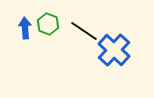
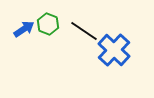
blue arrow: moved 1 px left, 1 px down; rotated 60 degrees clockwise
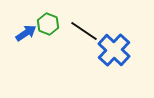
blue arrow: moved 2 px right, 4 px down
